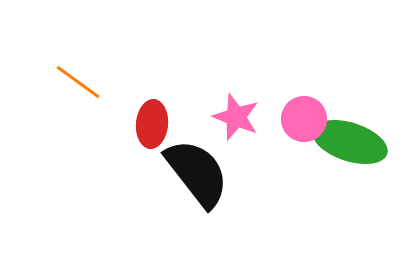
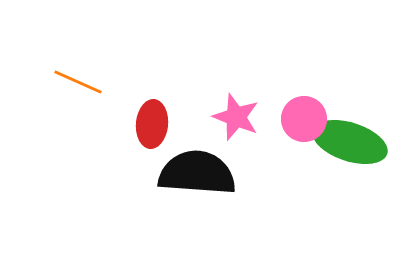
orange line: rotated 12 degrees counterclockwise
black semicircle: rotated 48 degrees counterclockwise
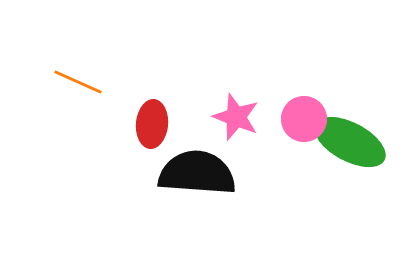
green ellipse: rotated 10 degrees clockwise
